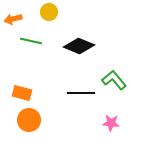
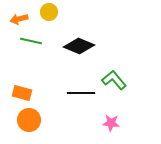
orange arrow: moved 6 px right
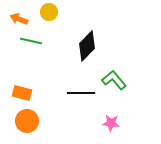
orange arrow: rotated 36 degrees clockwise
black diamond: moved 8 px right; rotated 68 degrees counterclockwise
orange circle: moved 2 px left, 1 px down
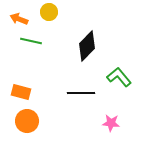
green L-shape: moved 5 px right, 3 px up
orange rectangle: moved 1 px left, 1 px up
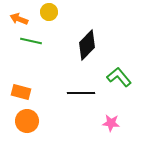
black diamond: moved 1 px up
